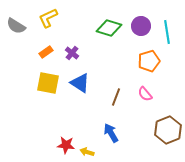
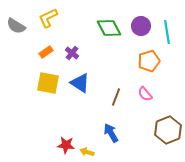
green diamond: rotated 45 degrees clockwise
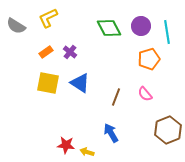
purple cross: moved 2 px left, 1 px up
orange pentagon: moved 2 px up
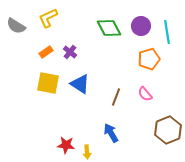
blue triangle: moved 1 px down
yellow arrow: rotated 112 degrees counterclockwise
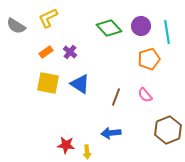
green diamond: rotated 15 degrees counterclockwise
pink semicircle: moved 1 px down
blue arrow: rotated 66 degrees counterclockwise
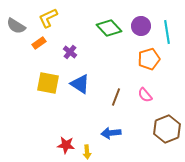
orange rectangle: moved 7 px left, 9 px up
brown hexagon: moved 1 px left, 1 px up
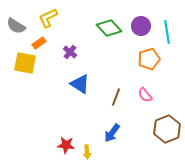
yellow square: moved 23 px left, 20 px up
blue arrow: moved 1 px right; rotated 48 degrees counterclockwise
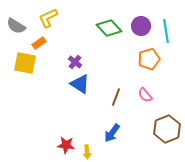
cyan line: moved 1 px left, 1 px up
purple cross: moved 5 px right, 10 px down
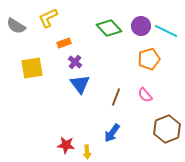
cyan line: rotated 55 degrees counterclockwise
orange rectangle: moved 25 px right; rotated 16 degrees clockwise
yellow square: moved 7 px right, 5 px down; rotated 20 degrees counterclockwise
blue triangle: rotated 20 degrees clockwise
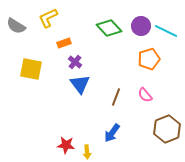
yellow square: moved 1 px left, 1 px down; rotated 20 degrees clockwise
